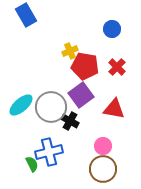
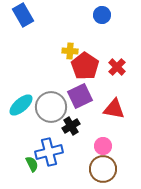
blue rectangle: moved 3 px left
blue circle: moved 10 px left, 14 px up
yellow cross: rotated 28 degrees clockwise
red pentagon: rotated 24 degrees clockwise
purple square: moved 1 px left, 1 px down; rotated 10 degrees clockwise
black cross: moved 1 px right, 5 px down; rotated 30 degrees clockwise
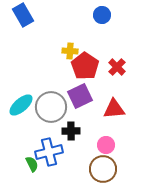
red triangle: rotated 15 degrees counterclockwise
black cross: moved 5 px down; rotated 30 degrees clockwise
pink circle: moved 3 px right, 1 px up
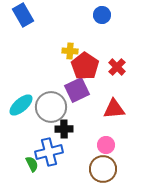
purple square: moved 3 px left, 6 px up
black cross: moved 7 px left, 2 px up
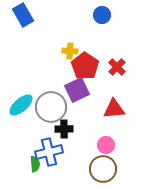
green semicircle: moved 3 px right; rotated 21 degrees clockwise
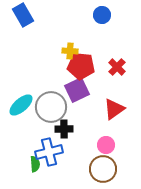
red pentagon: moved 4 px left; rotated 28 degrees counterclockwise
red triangle: rotated 30 degrees counterclockwise
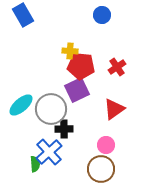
red cross: rotated 12 degrees clockwise
gray circle: moved 2 px down
blue cross: rotated 28 degrees counterclockwise
brown circle: moved 2 px left
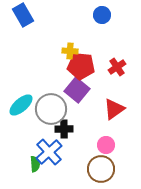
purple square: rotated 25 degrees counterclockwise
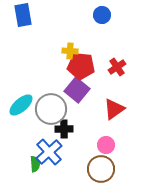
blue rectangle: rotated 20 degrees clockwise
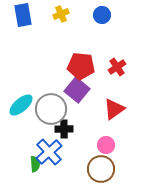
yellow cross: moved 9 px left, 37 px up; rotated 28 degrees counterclockwise
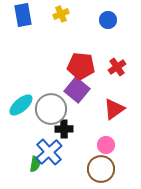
blue circle: moved 6 px right, 5 px down
green semicircle: rotated 14 degrees clockwise
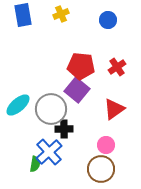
cyan ellipse: moved 3 px left
